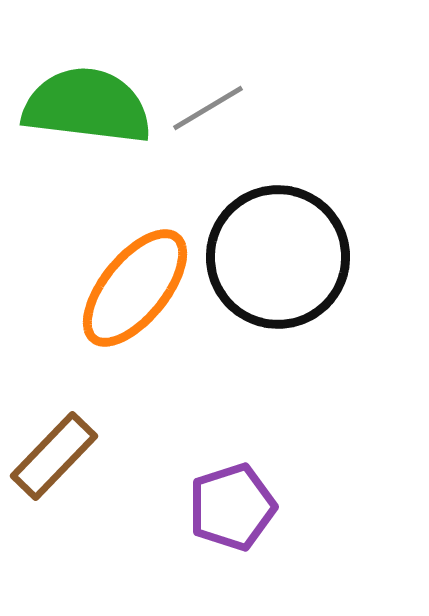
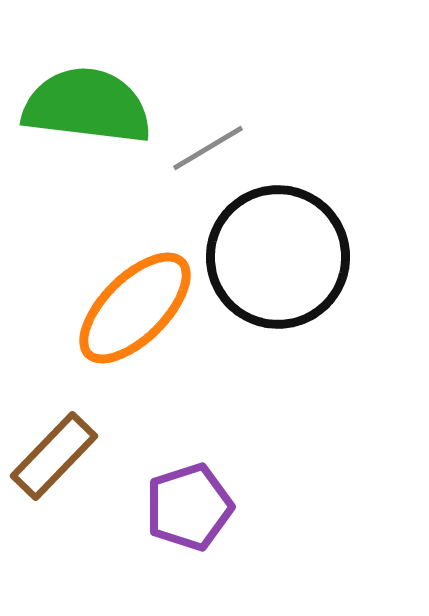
gray line: moved 40 px down
orange ellipse: moved 20 px down; rotated 6 degrees clockwise
purple pentagon: moved 43 px left
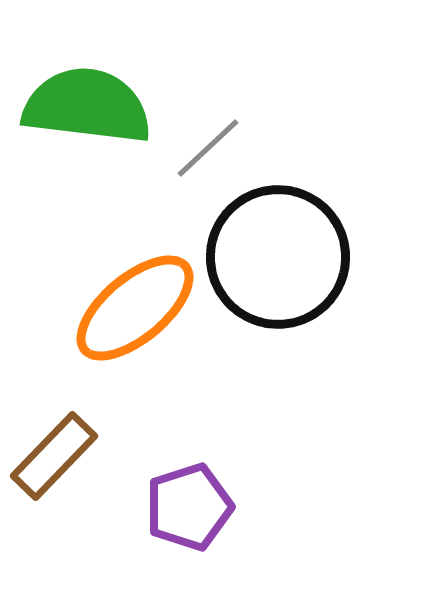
gray line: rotated 12 degrees counterclockwise
orange ellipse: rotated 5 degrees clockwise
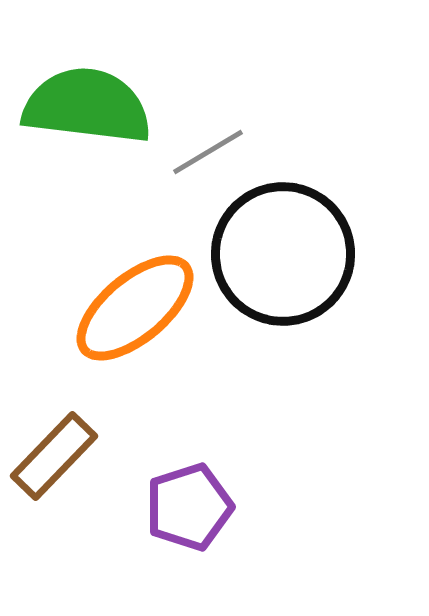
gray line: moved 4 px down; rotated 12 degrees clockwise
black circle: moved 5 px right, 3 px up
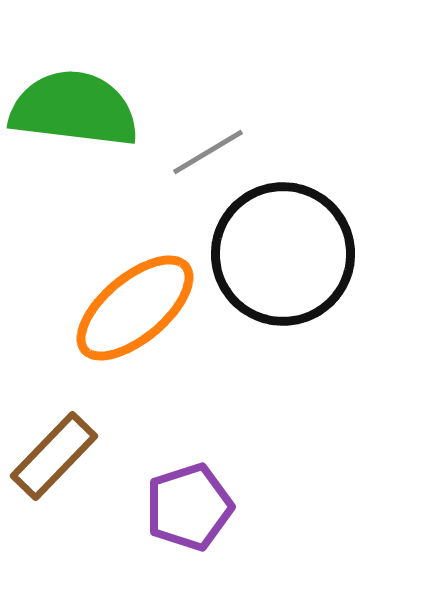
green semicircle: moved 13 px left, 3 px down
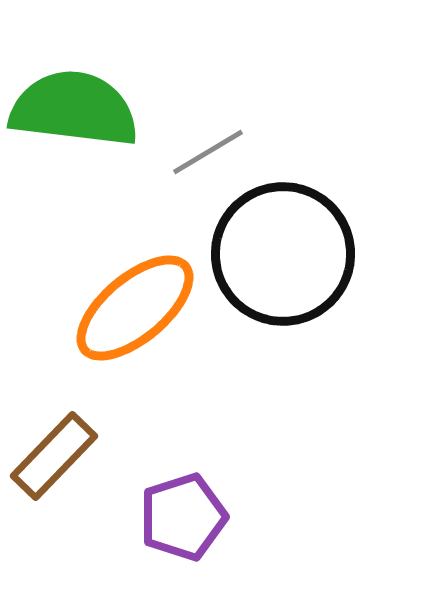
purple pentagon: moved 6 px left, 10 px down
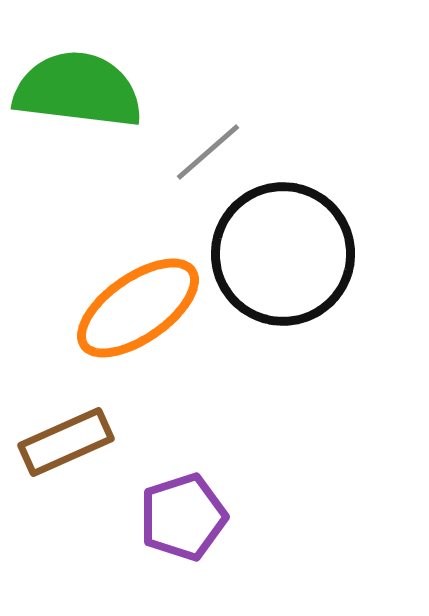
green semicircle: moved 4 px right, 19 px up
gray line: rotated 10 degrees counterclockwise
orange ellipse: moved 3 px right; rotated 5 degrees clockwise
brown rectangle: moved 12 px right, 14 px up; rotated 22 degrees clockwise
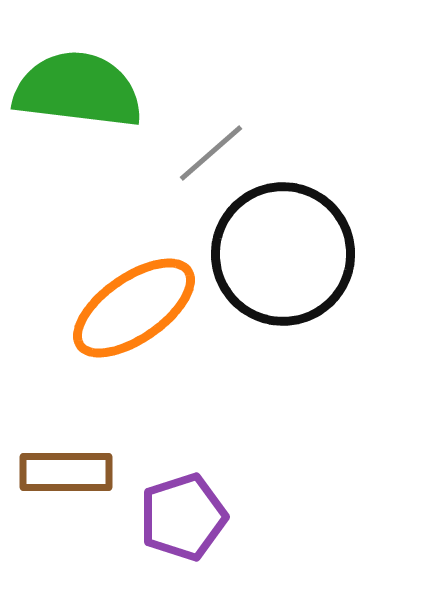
gray line: moved 3 px right, 1 px down
orange ellipse: moved 4 px left
brown rectangle: moved 30 px down; rotated 24 degrees clockwise
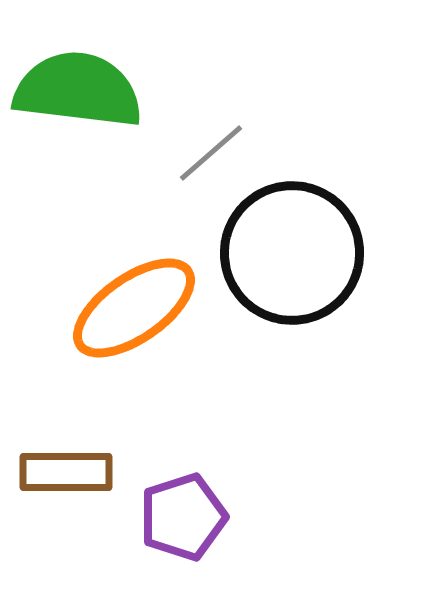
black circle: moved 9 px right, 1 px up
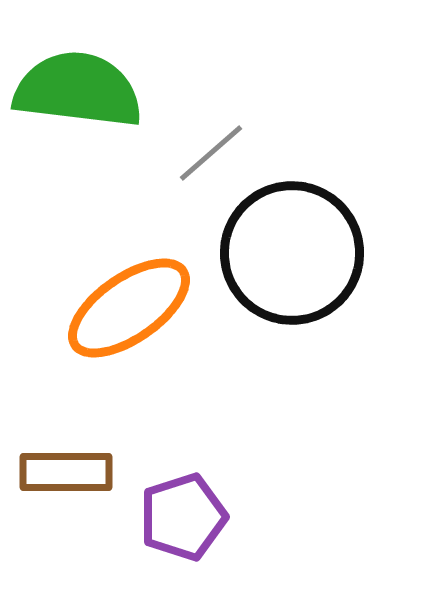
orange ellipse: moved 5 px left
